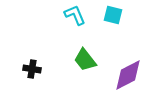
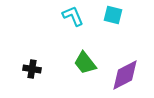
cyan L-shape: moved 2 px left, 1 px down
green trapezoid: moved 3 px down
purple diamond: moved 3 px left
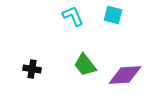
green trapezoid: moved 2 px down
purple diamond: rotated 24 degrees clockwise
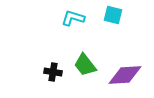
cyan L-shape: moved 2 px down; rotated 50 degrees counterclockwise
black cross: moved 21 px right, 3 px down
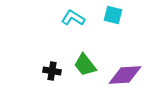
cyan L-shape: rotated 15 degrees clockwise
black cross: moved 1 px left, 1 px up
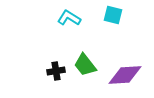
cyan L-shape: moved 4 px left
black cross: moved 4 px right; rotated 18 degrees counterclockwise
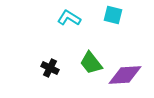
green trapezoid: moved 6 px right, 2 px up
black cross: moved 6 px left, 3 px up; rotated 36 degrees clockwise
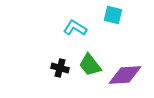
cyan L-shape: moved 6 px right, 10 px down
green trapezoid: moved 1 px left, 2 px down
black cross: moved 10 px right; rotated 12 degrees counterclockwise
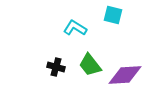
black cross: moved 4 px left, 1 px up
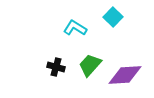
cyan square: moved 2 px down; rotated 30 degrees clockwise
green trapezoid: rotated 80 degrees clockwise
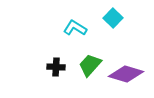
cyan square: moved 1 px down
black cross: rotated 12 degrees counterclockwise
purple diamond: moved 1 px right, 1 px up; rotated 20 degrees clockwise
